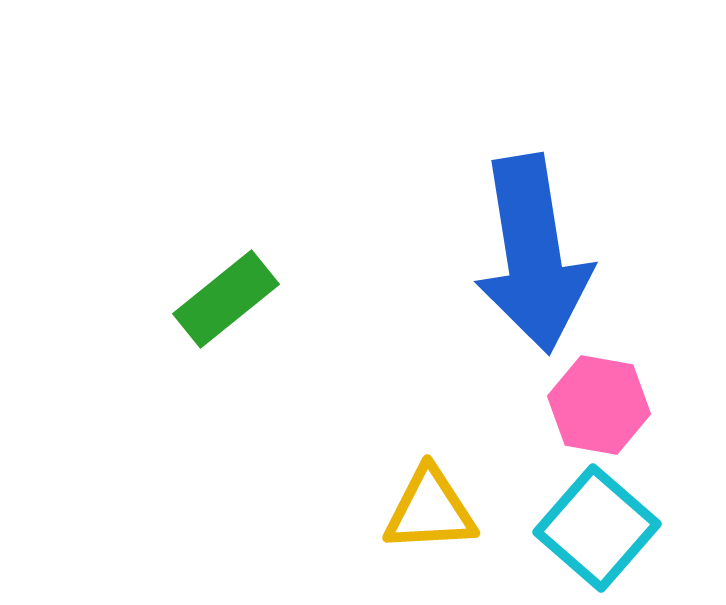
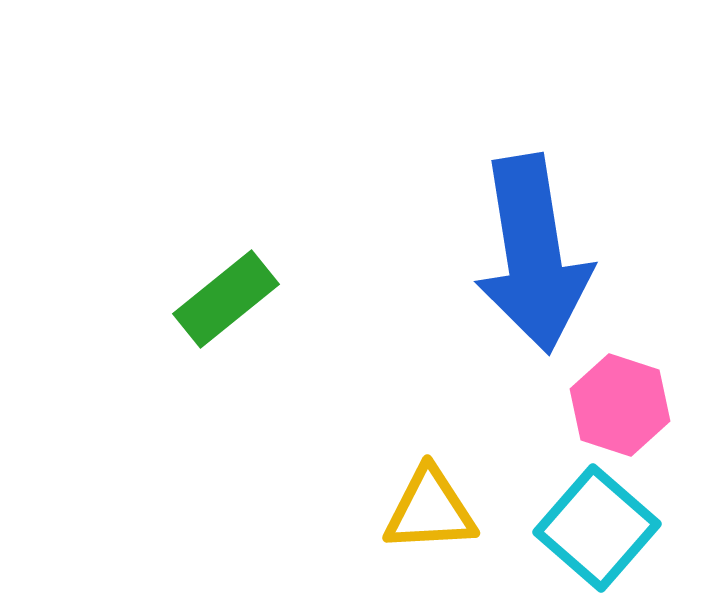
pink hexagon: moved 21 px right; rotated 8 degrees clockwise
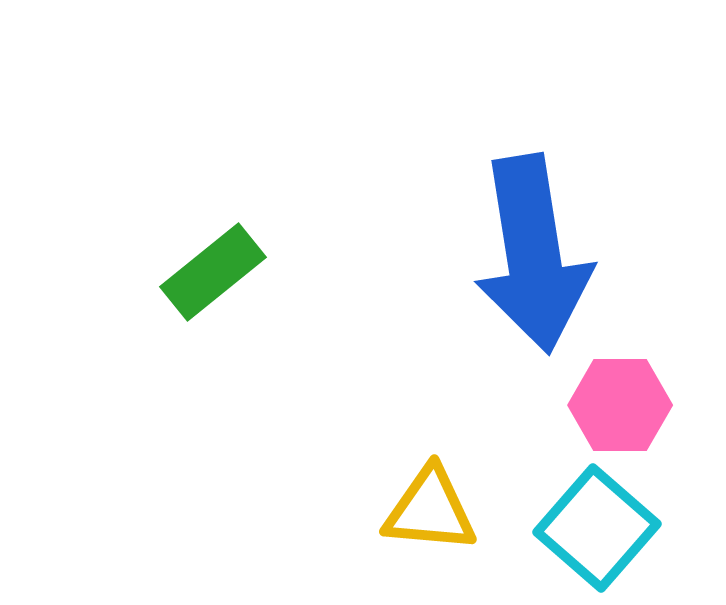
green rectangle: moved 13 px left, 27 px up
pink hexagon: rotated 18 degrees counterclockwise
yellow triangle: rotated 8 degrees clockwise
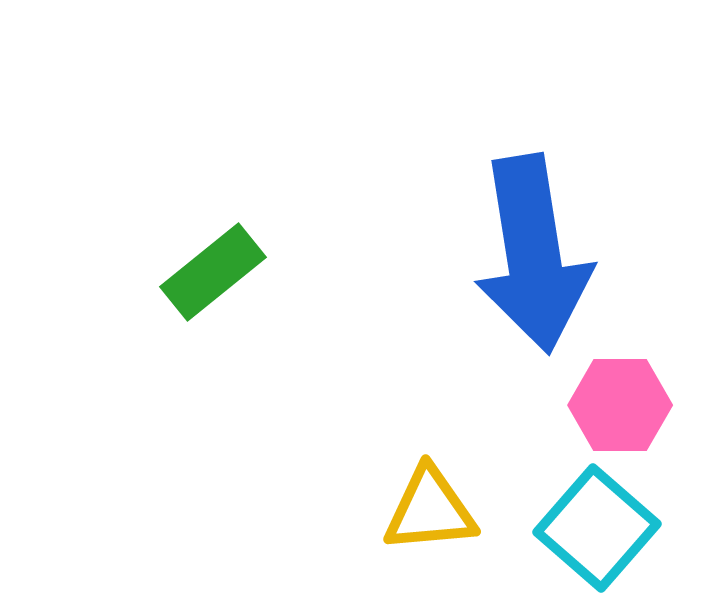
yellow triangle: rotated 10 degrees counterclockwise
